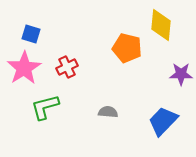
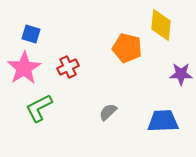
red cross: moved 1 px right
green L-shape: moved 6 px left, 1 px down; rotated 12 degrees counterclockwise
gray semicircle: rotated 48 degrees counterclockwise
blue trapezoid: rotated 44 degrees clockwise
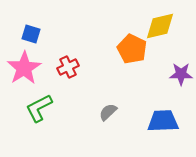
yellow diamond: moved 1 px left, 1 px down; rotated 72 degrees clockwise
orange pentagon: moved 5 px right, 1 px down; rotated 12 degrees clockwise
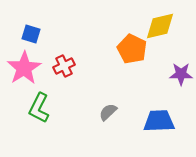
red cross: moved 4 px left, 1 px up
green L-shape: rotated 36 degrees counterclockwise
blue trapezoid: moved 4 px left
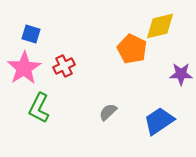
blue trapezoid: rotated 32 degrees counterclockwise
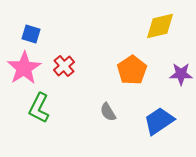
orange pentagon: moved 21 px down; rotated 12 degrees clockwise
red cross: rotated 15 degrees counterclockwise
gray semicircle: rotated 78 degrees counterclockwise
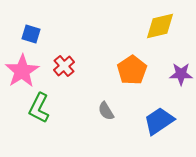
pink star: moved 2 px left, 3 px down
gray semicircle: moved 2 px left, 1 px up
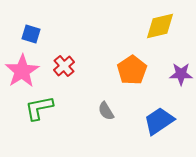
green L-shape: rotated 52 degrees clockwise
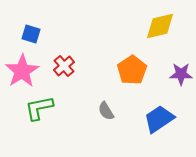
blue trapezoid: moved 2 px up
